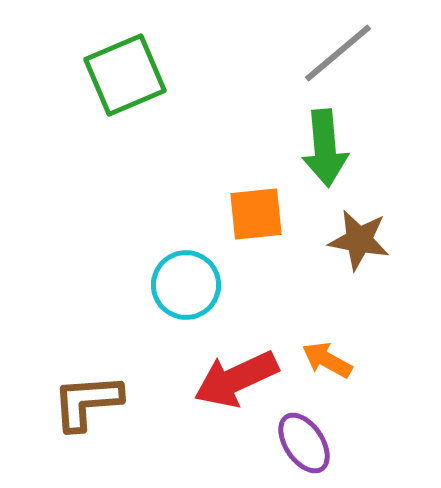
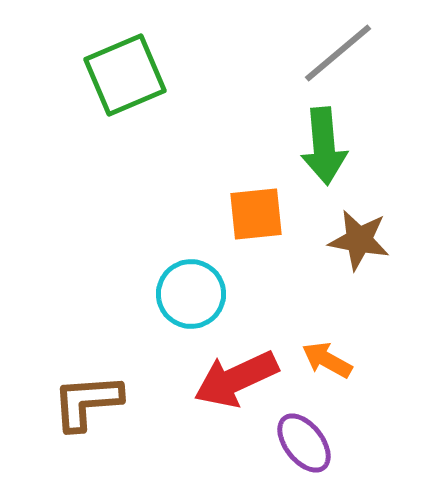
green arrow: moved 1 px left, 2 px up
cyan circle: moved 5 px right, 9 px down
purple ellipse: rotated 4 degrees counterclockwise
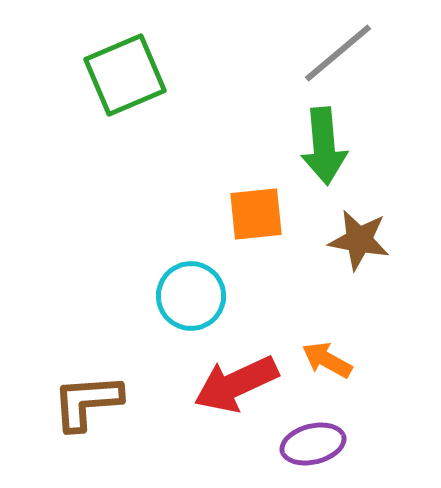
cyan circle: moved 2 px down
red arrow: moved 5 px down
purple ellipse: moved 9 px right, 1 px down; rotated 66 degrees counterclockwise
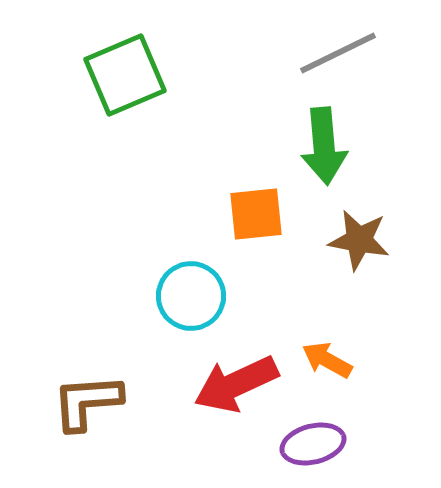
gray line: rotated 14 degrees clockwise
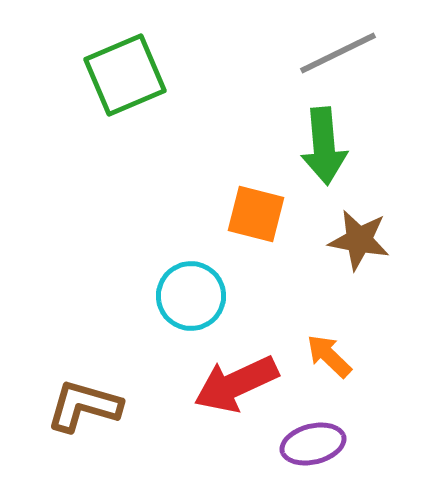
orange square: rotated 20 degrees clockwise
orange arrow: moved 2 px right, 4 px up; rotated 15 degrees clockwise
brown L-shape: moved 3 px left, 4 px down; rotated 20 degrees clockwise
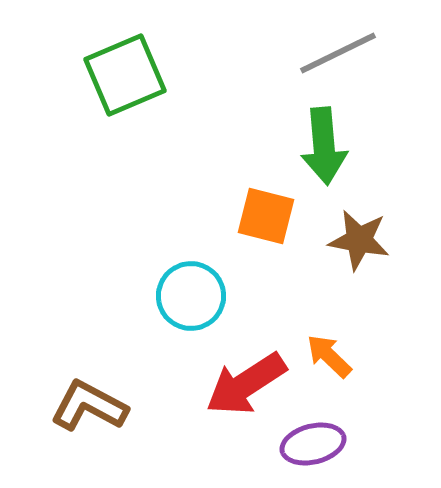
orange square: moved 10 px right, 2 px down
red arrow: moved 10 px right; rotated 8 degrees counterclockwise
brown L-shape: moved 5 px right; rotated 12 degrees clockwise
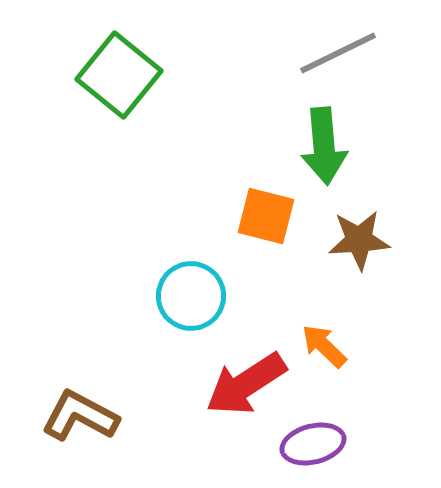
green square: moved 6 px left; rotated 28 degrees counterclockwise
brown star: rotated 14 degrees counterclockwise
orange arrow: moved 5 px left, 10 px up
brown L-shape: moved 9 px left, 10 px down
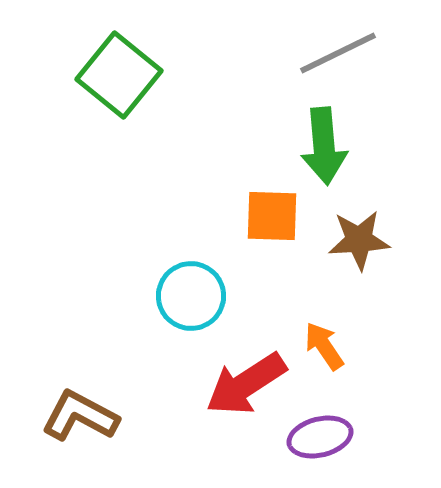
orange square: moved 6 px right; rotated 12 degrees counterclockwise
orange arrow: rotated 12 degrees clockwise
purple ellipse: moved 7 px right, 7 px up
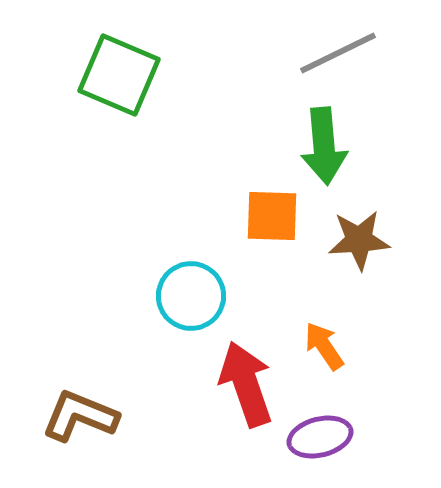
green square: rotated 16 degrees counterclockwise
red arrow: rotated 104 degrees clockwise
brown L-shape: rotated 6 degrees counterclockwise
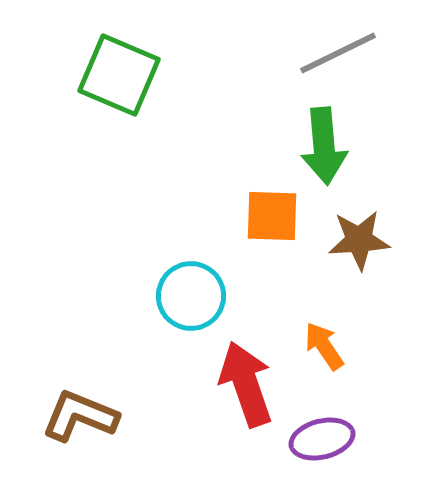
purple ellipse: moved 2 px right, 2 px down
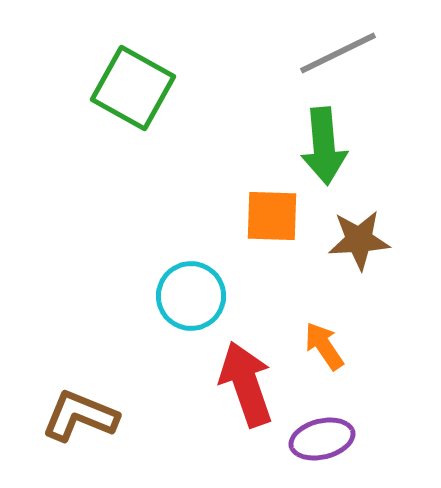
green square: moved 14 px right, 13 px down; rotated 6 degrees clockwise
